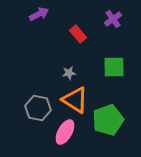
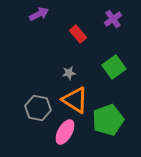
green square: rotated 35 degrees counterclockwise
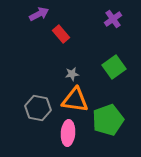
red rectangle: moved 17 px left
gray star: moved 3 px right, 1 px down
orange triangle: rotated 24 degrees counterclockwise
pink ellipse: moved 3 px right, 1 px down; rotated 25 degrees counterclockwise
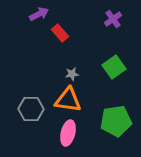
red rectangle: moved 1 px left, 1 px up
orange triangle: moved 7 px left
gray hexagon: moved 7 px left, 1 px down; rotated 10 degrees counterclockwise
green pentagon: moved 8 px right, 1 px down; rotated 12 degrees clockwise
pink ellipse: rotated 10 degrees clockwise
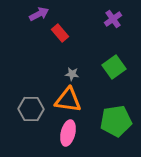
gray star: rotated 16 degrees clockwise
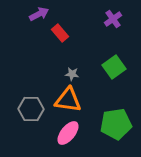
green pentagon: moved 3 px down
pink ellipse: rotated 25 degrees clockwise
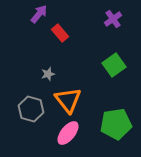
purple arrow: rotated 24 degrees counterclockwise
green square: moved 2 px up
gray star: moved 24 px left; rotated 24 degrees counterclockwise
orange triangle: rotated 44 degrees clockwise
gray hexagon: rotated 15 degrees clockwise
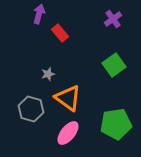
purple arrow: rotated 24 degrees counterclockwise
orange triangle: moved 2 px up; rotated 16 degrees counterclockwise
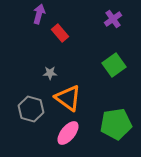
gray star: moved 2 px right, 1 px up; rotated 16 degrees clockwise
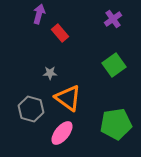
pink ellipse: moved 6 px left
